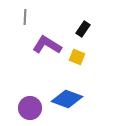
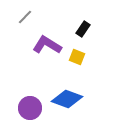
gray line: rotated 42 degrees clockwise
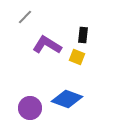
black rectangle: moved 6 px down; rotated 28 degrees counterclockwise
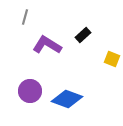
gray line: rotated 28 degrees counterclockwise
black rectangle: rotated 42 degrees clockwise
yellow square: moved 35 px right, 2 px down
purple circle: moved 17 px up
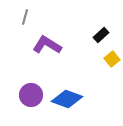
black rectangle: moved 18 px right
yellow square: rotated 28 degrees clockwise
purple circle: moved 1 px right, 4 px down
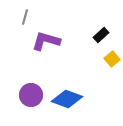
purple L-shape: moved 1 px left, 4 px up; rotated 16 degrees counterclockwise
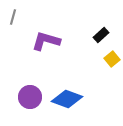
gray line: moved 12 px left
purple circle: moved 1 px left, 2 px down
